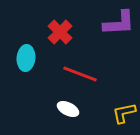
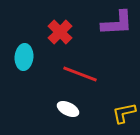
purple L-shape: moved 2 px left
cyan ellipse: moved 2 px left, 1 px up
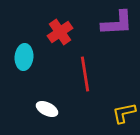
red cross: rotated 10 degrees clockwise
red line: moved 5 px right; rotated 60 degrees clockwise
white ellipse: moved 21 px left
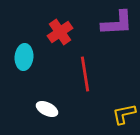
yellow L-shape: moved 1 px down
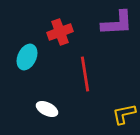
red cross: rotated 15 degrees clockwise
cyan ellipse: moved 3 px right; rotated 20 degrees clockwise
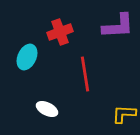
purple L-shape: moved 1 px right, 3 px down
yellow L-shape: rotated 15 degrees clockwise
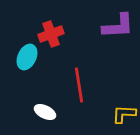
red cross: moved 9 px left, 2 px down
red line: moved 6 px left, 11 px down
white ellipse: moved 2 px left, 3 px down
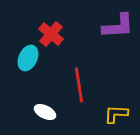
red cross: rotated 30 degrees counterclockwise
cyan ellipse: moved 1 px right, 1 px down
yellow L-shape: moved 8 px left
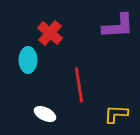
red cross: moved 1 px left, 1 px up
cyan ellipse: moved 2 px down; rotated 25 degrees counterclockwise
white ellipse: moved 2 px down
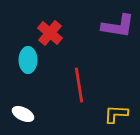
purple L-shape: rotated 12 degrees clockwise
white ellipse: moved 22 px left
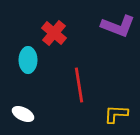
purple L-shape: rotated 12 degrees clockwise
red cross: moved 4 px right
